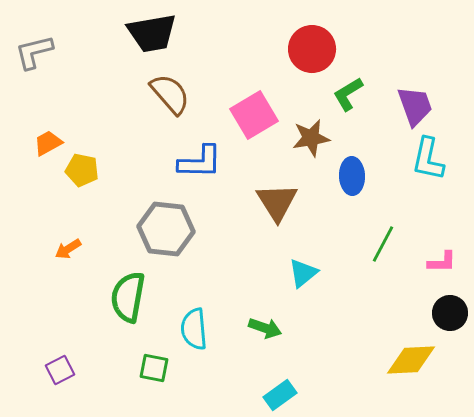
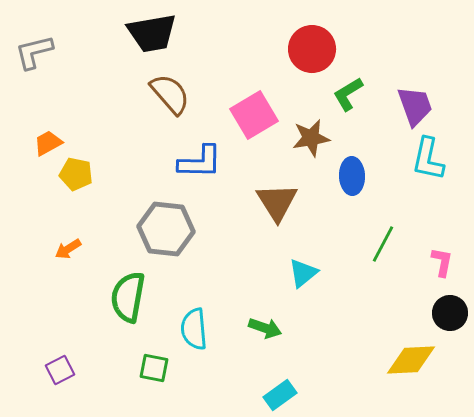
yellow pentagon: moved 6 px left, 4 px down
pink L-shape: rotated 80 degrees counterclockwise
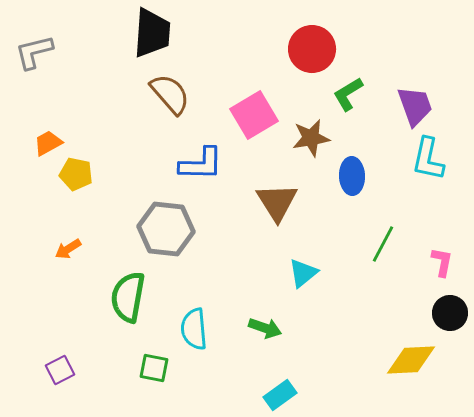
black trapezoid: rotated 76 degrees counterclockwise
blue L-shape: moved 1 px right, 2 px down
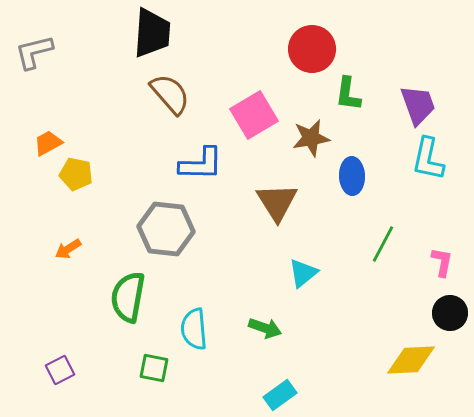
green L-shape: rotated 51 degrees counterclockwise
purple trapezoid: moved 3 px right, 1 px up
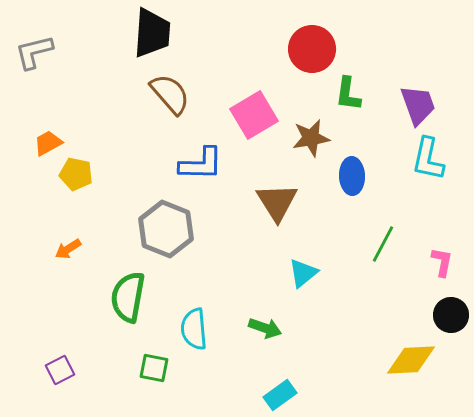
gray hexagon: rotated 16 degrees clockwise
black circle: moved 1 px right, 2 px down
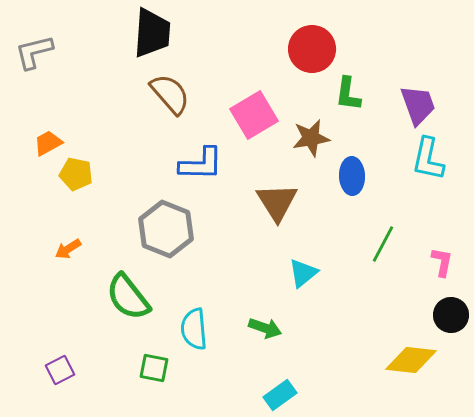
green semicircle: rotated 48 degrees counterclockwise
yellow diamond: rotated 9 degrees clockwise
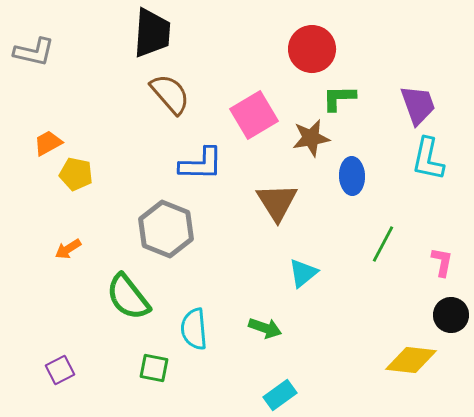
gray L-shape: rotated 153 degrees counterclockwise
green L-shape: moved 9 px left, 4 px down; rotated 81 degrees clockwise
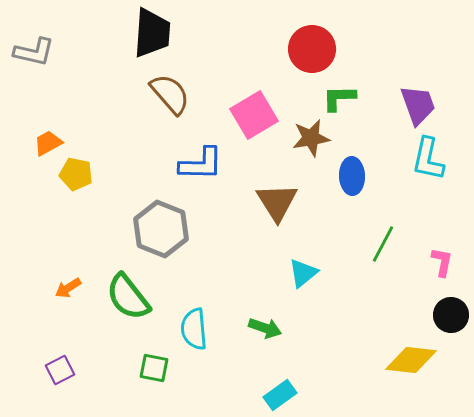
gray hexagon: moved 5 px left
orange arrow: moved 39 px down
